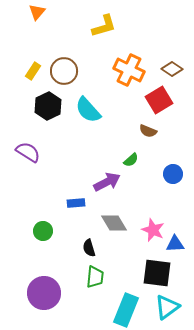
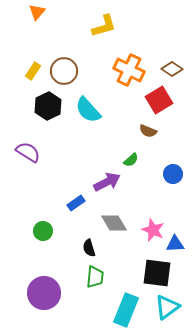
blue rectangle: rotated 30 degrees counterclockwise
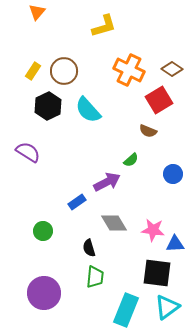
blue rectangle: moved 1 px right, 1 px up
pink star: rotated 15 degrees counterclockwise
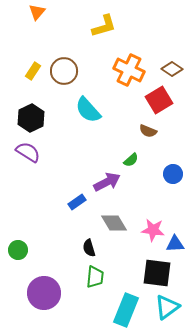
black hexagon: moved 17 px left, 12 px down
green circle: moved 25 px left, 19 px down
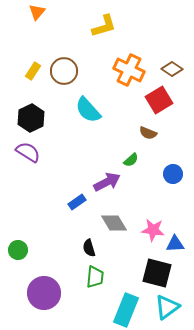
brown semicircle: moved 2 px down
black square: rotated 8 degrees clockwise
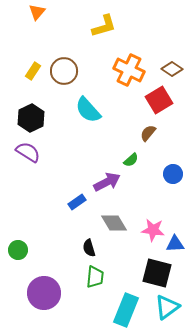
brown semicircle: rotated 108 degrees clockwise
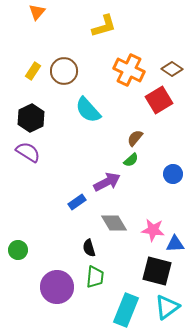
brown semicircle: moved 13 px left, 5 px down
black square: moved 2 px up
purple circle: moved 13 px right, 6 px up
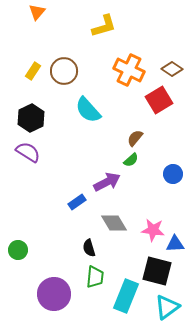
purple circle: moved 3 px left, 7 px down
cyan rectangle: moved 14 px up
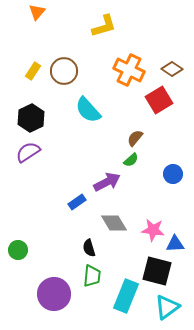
purple semicircle: rotated 65 degrees counterclockwise
green trapezoid: moved 3 px left, 1 px up
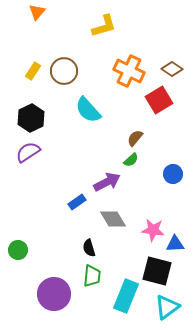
orange cross: moved 1 px down
gray diamond: moved 1 px left, 4 px up
